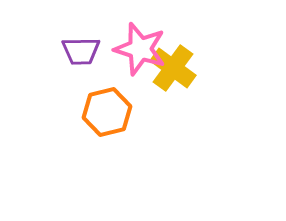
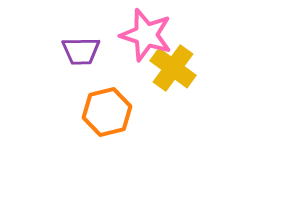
pink star: moved 6 px right, 14 px up
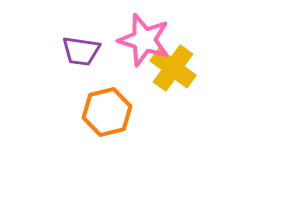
pink star: moved 2 px left, 5 px down
purple trapezoid: rotated 9 degrees clockwise
